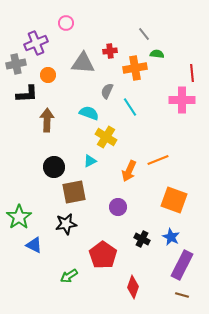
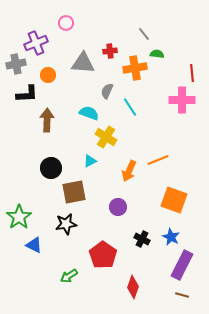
black circle: moved 3 px left, 1 px down
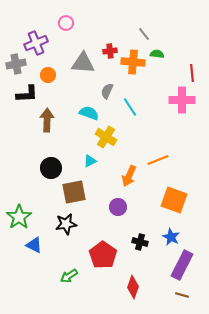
orange cross: moved 2 px left, 6 px up; rotated 15 degrees clockwise
orange arrow: moved 5 px down
black cross: moved 2 px left, 3 px down; rotated 14 degrees counterclockwise
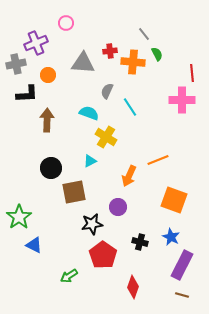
green semicircle: rotated 56 degrees clockwise
black star: moved 26 px right
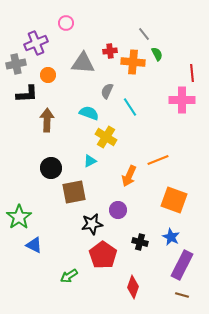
purple circle: moved 3 px down
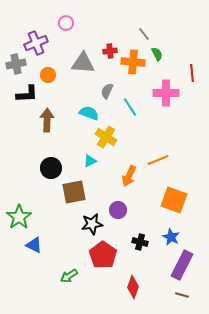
pink cross: moved 16 px left, 7 px up
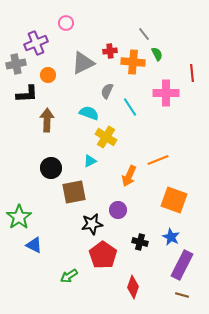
gray triangle: rotated 30 degrees counterclockwise
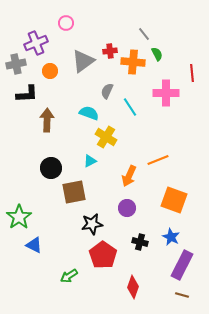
gray triangle: moved 2 px up; rotated 10 degrees counterclockwise
orange circle: moved 2 px right, 4 px up
purple circle: moved 9 px right, 2 px up
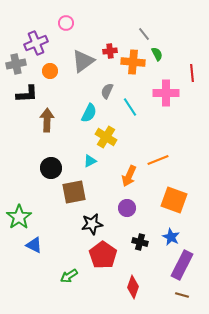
cyan semicircle: rotated 96 degrees clockwise
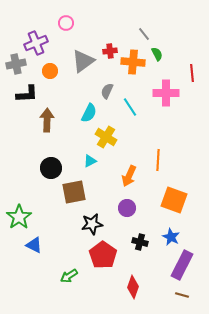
orange line: rotated 65 degrees counterclockwise
